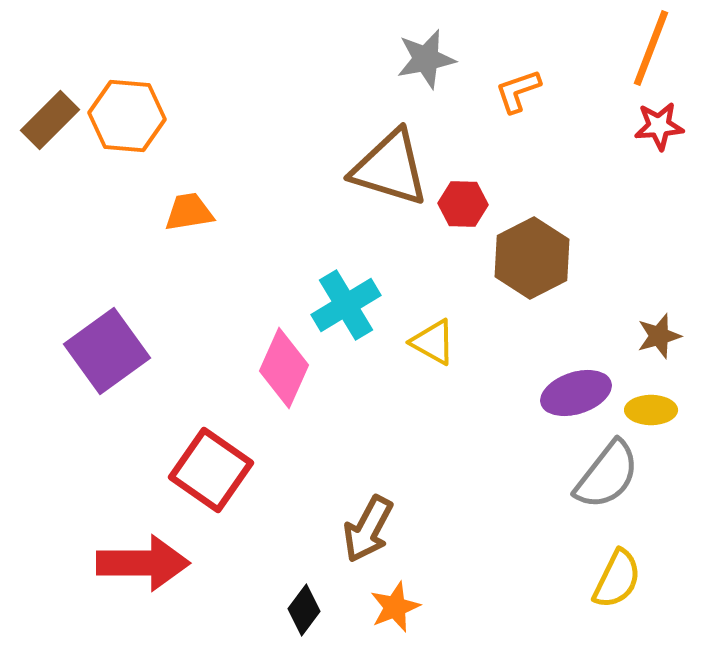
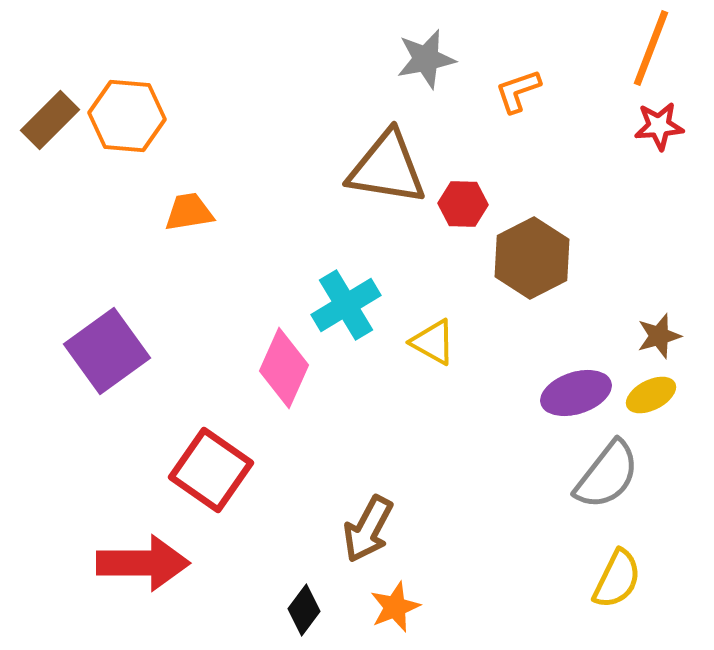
brown triangle: moved 3 px left; rotated 8 degrees counterclockwise
yellow ellipse: moved 15 px up; rotated 27 degrees counterclockwise
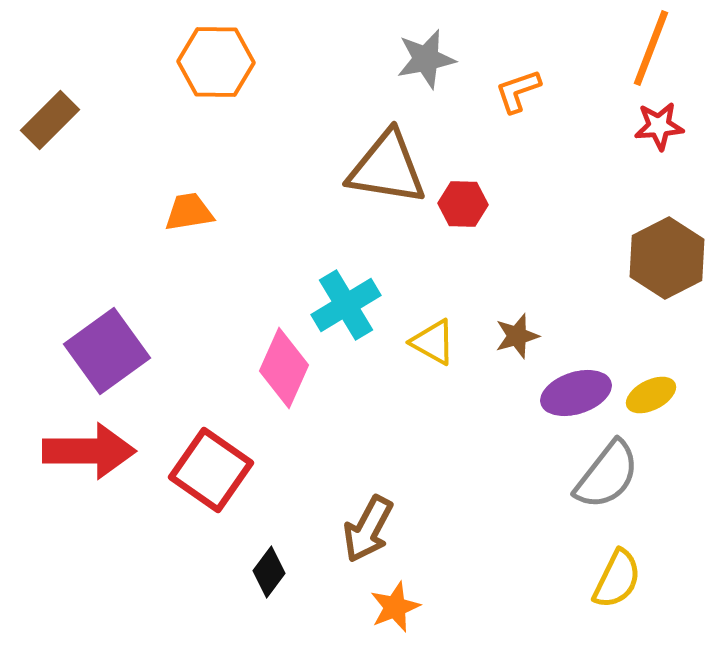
orange hexagon: moved 89 px right, 54 px up; rotated 4 degrees counterclockwise
brown hexagon: moved 135 px right
brown star: moved 142 px left
red arrow: moved 54 px left, 112 px up
black diamond: moved 35 px left, 38 px up
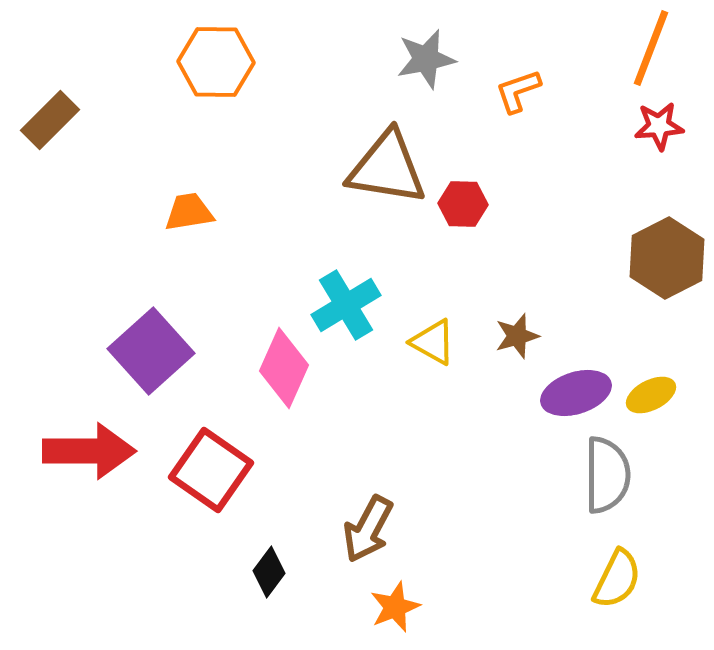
purple square: moved 44 px right; rotated 6 degrees counterclockwise
gray semicircle: rotated 38 degrees counterclockwise
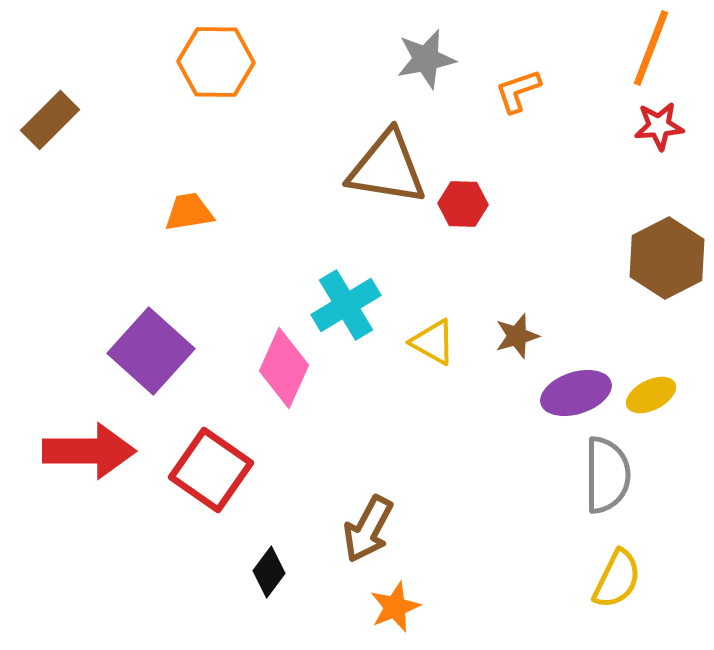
purple square: rotated 6 degrees counterclockwise
